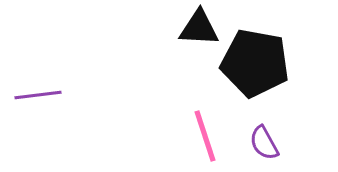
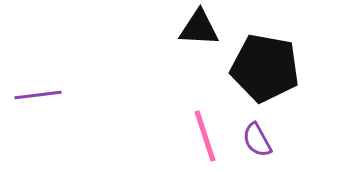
black pentagon: moved 10 px right, 5 px down
purple semicircle: moved 7 px left, 3 px up
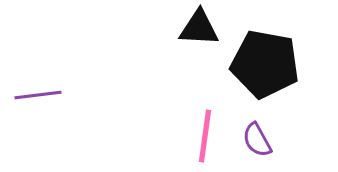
black pentagon: moved 4 px up
pink line: rotated 26 degrees clockwise
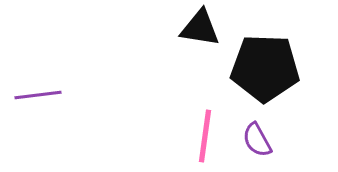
black triangle: moved 1 px right; rotated 6 degrees clockwise
black pentagon: moved 4 px down; rotated 8 degrees counterclockwise
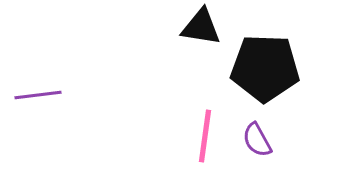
black triangle: moved 1 px right, 1 px up
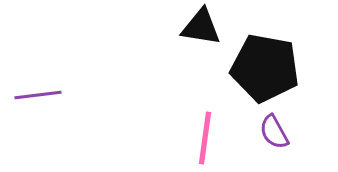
black pentagon: rotated 8 degrees clockwise
pink line: moved 2 px down
purple semicircle: moved 17 px right, 8 px up
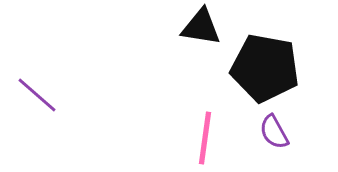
purple line: moved 1 px left; rotated 48 degrees clockwise
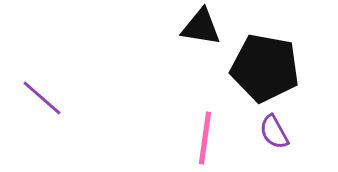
purple line: moved 5 px right, 3 px down
